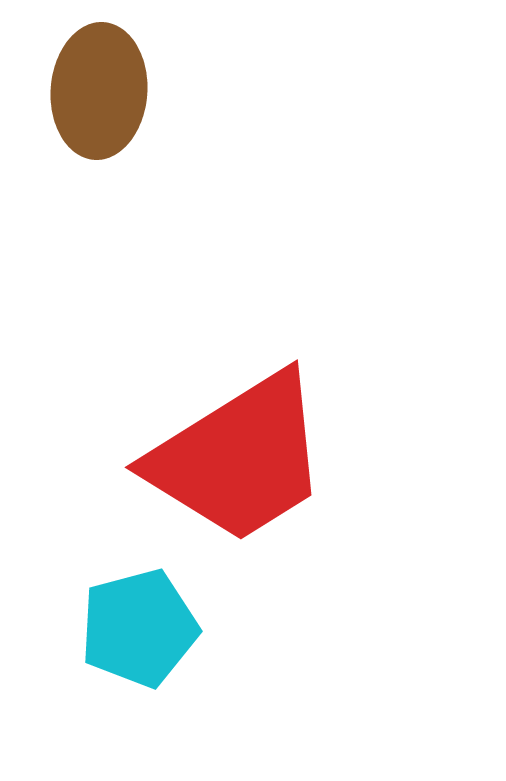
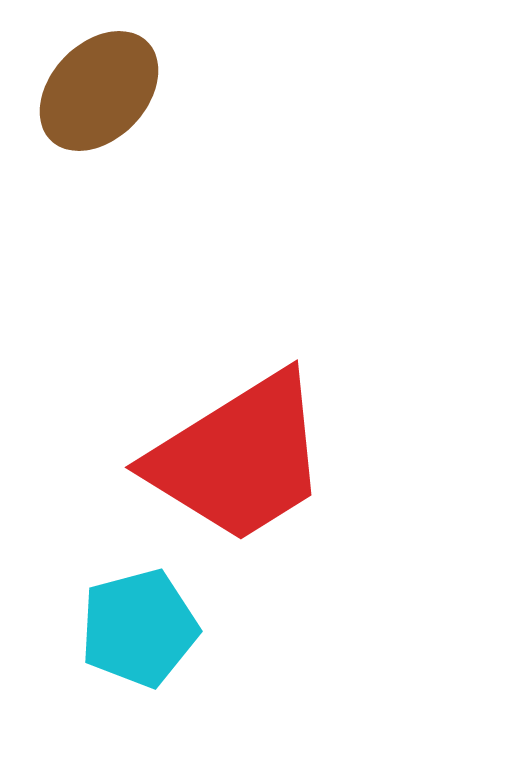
brown ellipse: rotated 40 degrees clockwise
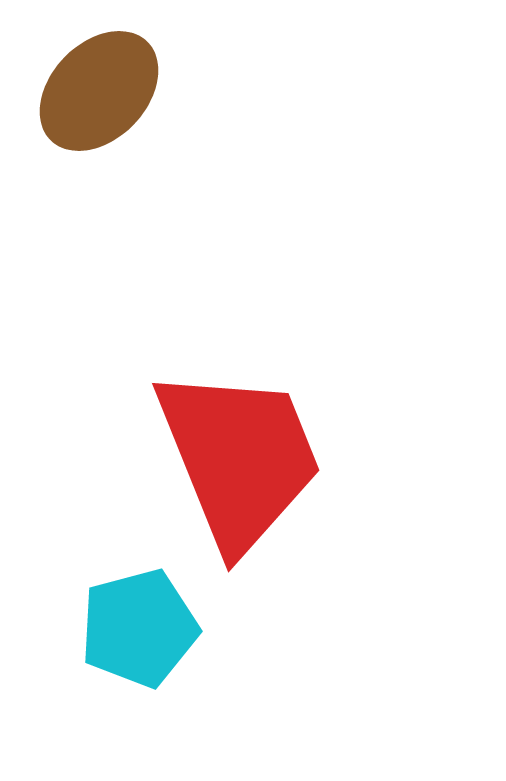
red trapezoid: rotated 80 degrees counterclockwise
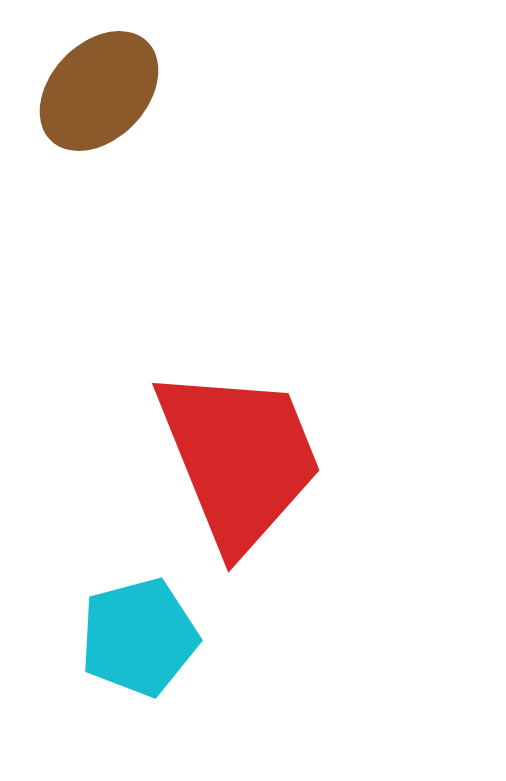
cyan pentagon: moved 9 px down
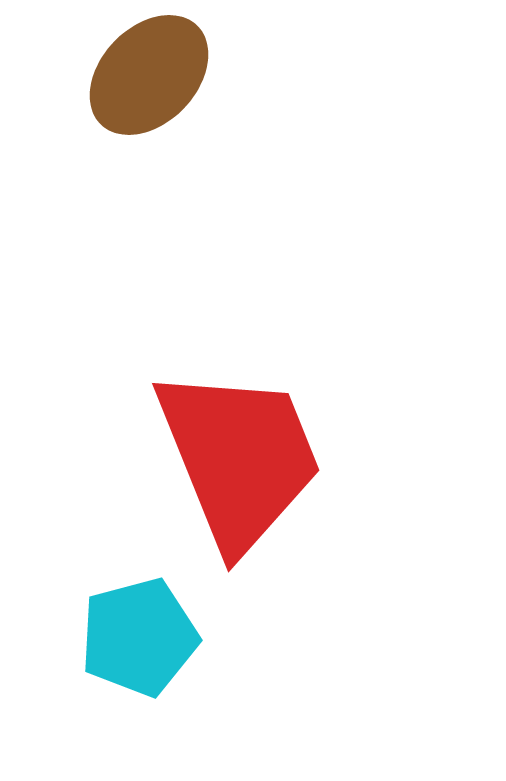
brown ellipse: moved 50 px right, 16 px up
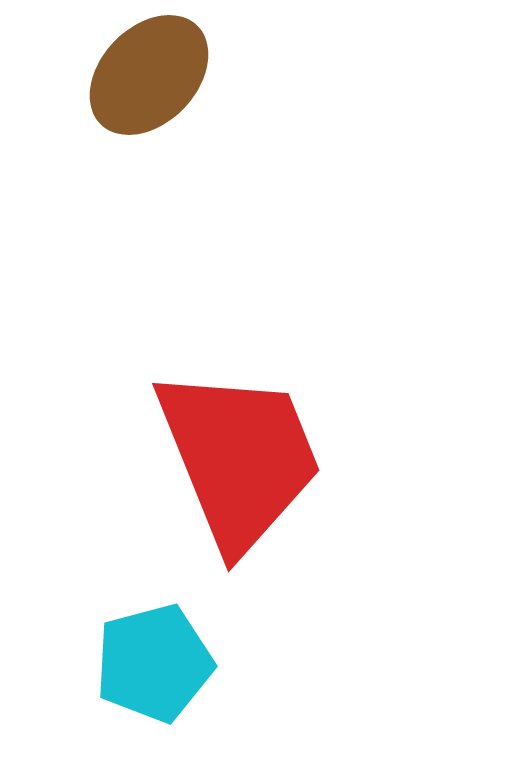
cyan pentagon: moved 15 px right, 26 px down
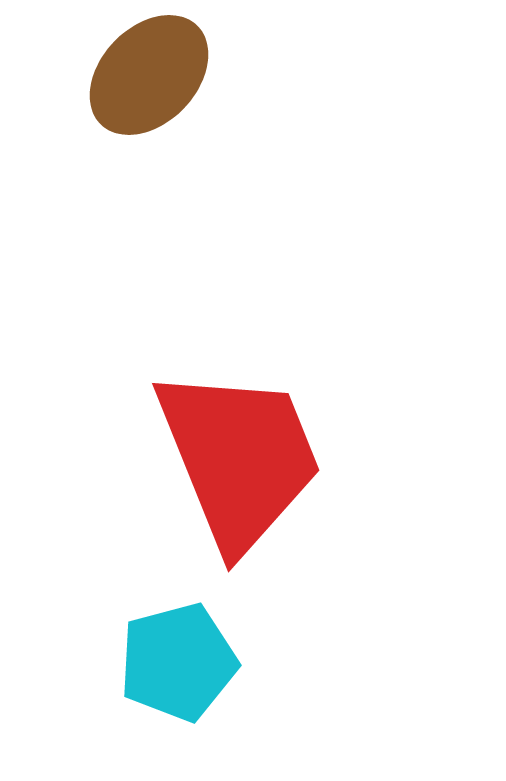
cyan pentagon: moved 24 px right, 1 px up
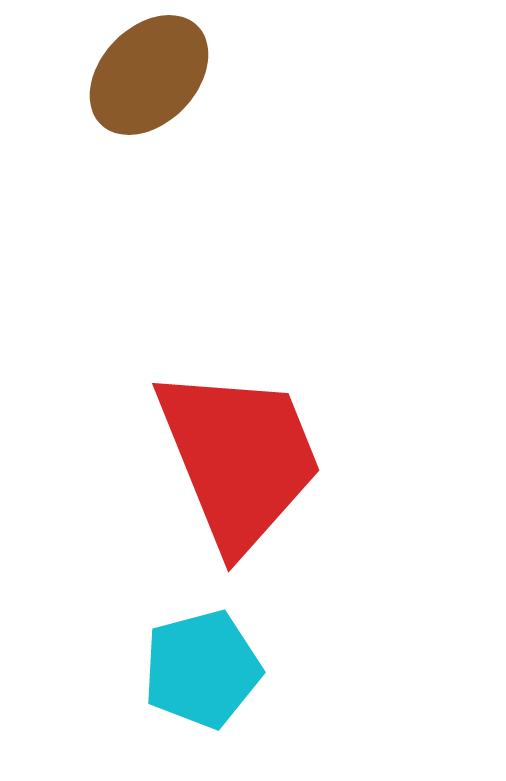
cyan pentagon: moved 24 px right, 7 px down
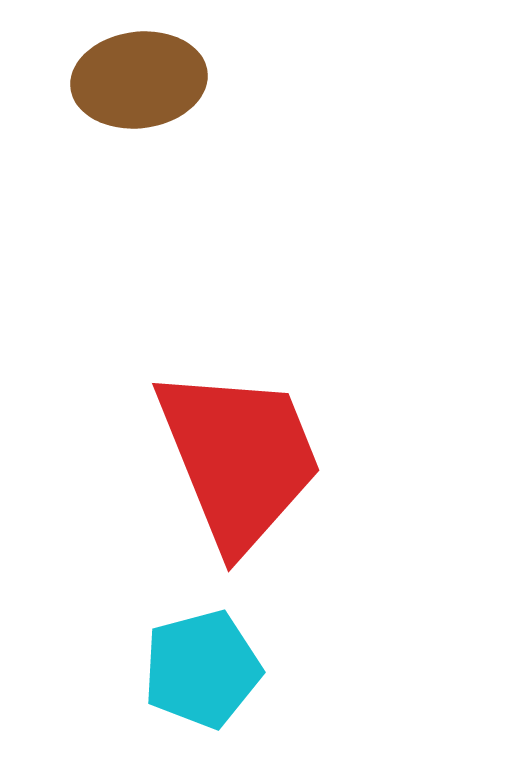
brown ellipse: moved 10 px left, 5 px down; rotated 39 degrees clockwise
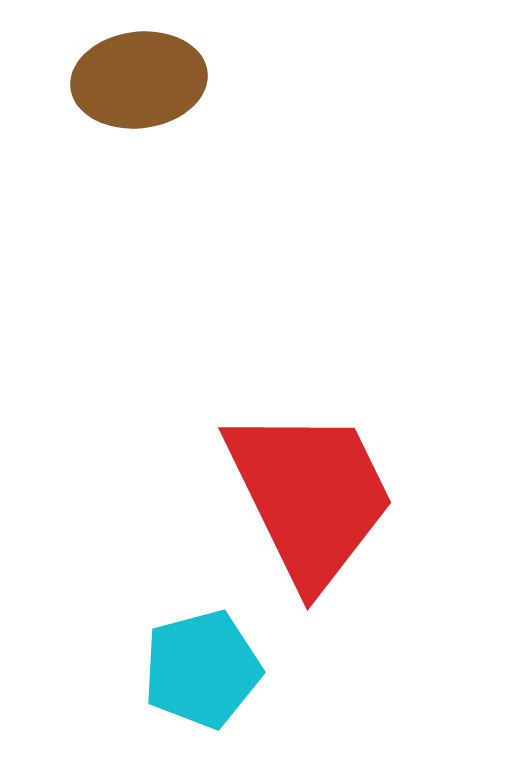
red trapezoid: moved 71 px right, 38 px down; rotated 4 degrees counterclockwise
